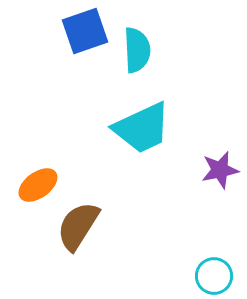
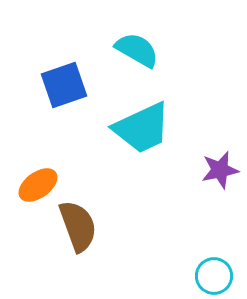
blue square: moved 21 px left, 54 px down
cyan semicircle: rotated 57 degrees counterclockwise
brown semicircle: rotated 128 degrees clockwise
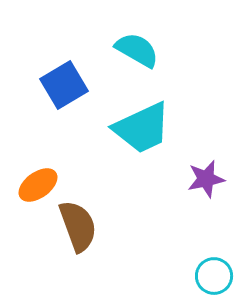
blue square: rotated 12 degrees counterclockwise
purple star: moved 14 px left, 9 px down
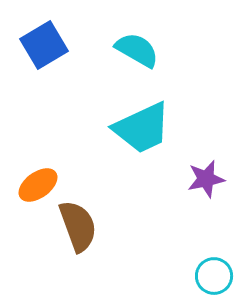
blue square: moved 20 px left, 40 px up
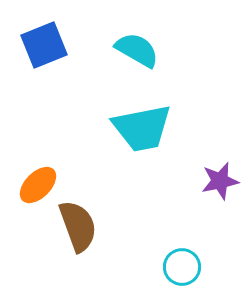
blue square: rotated 9 degrees clockwise
cyan trapezoid: rotated 14 degrees clockwise
purple star: moved 14 px right, 2 px down
orange ellipse: rotated 9 degrees counterclockwise
cyan circle: moved 32 px left, 9 px up
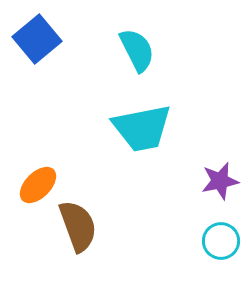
blue square: moved 7 px left, 6 px up; rotated 18 degrees counterclockwise
cyan semicircle: rotated 33 degrees clockwise
cyan circle: moved 39 px right, 26 px up
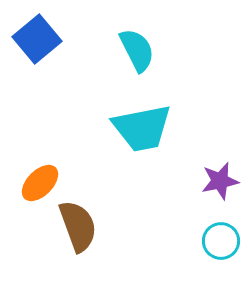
orange ellipse: moved 2 px right, 2 px up
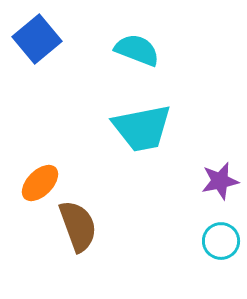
cyan semicircle: rotated 42 degrees counterclockwise
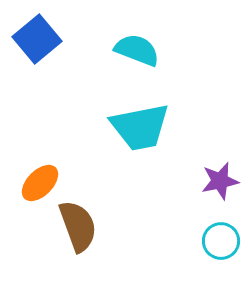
cyan trapezoid: moved 2 px left, 1 px up
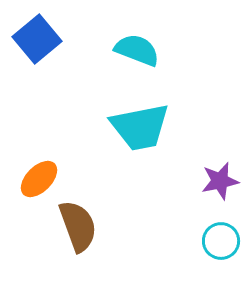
orange ellipse: moved 1 px left, 4 px up
